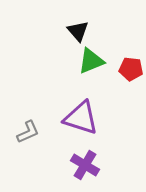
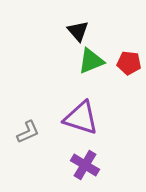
red pentagon: moved 2 px left, 6 px up
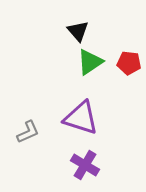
green triangle: moved 1 px left, 1 px down; rotated 12 degrees counterclockwise
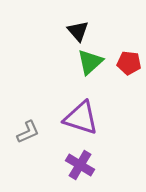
green triangle: rotated 8 degrees counterclockwise
purple cross: moved 5 px left
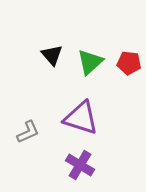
black triangle: moved 26 px left, 24 px down
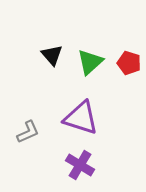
red pentagon: rotated 10 degrees clockwise
